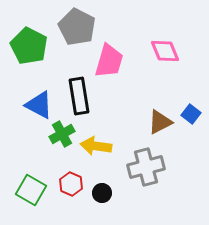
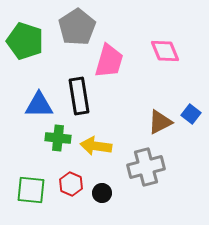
gray pentagon: rotated 12 degrees clockwise
green pentagon: moved 4 px left, 5 px up; rotated 9 degrees counterclockwise
blue triangle: rotated 28 degrees counterclockwise
green cross: moved 4 px left, 4 px down; rotated 35 degrees clockwise
green square: rotated 24 degrees counterclockwise
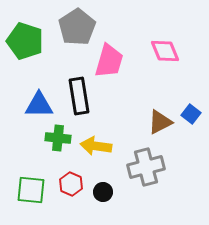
black circle: moved 1 px right, 1 px up
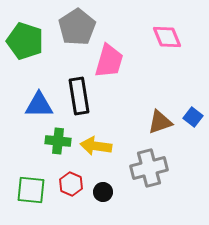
pink diamond: moved 2 px right, 14 px up
blue square: moved 2 px right, 3 px down
brown triangle: rotated 8 degrees clockwise
green cross: moved 3 px down
gray cross: moved 3 px right, 1 px down
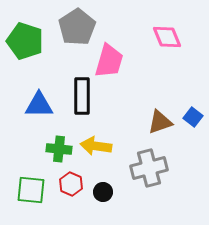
black rectangle: moved 3 px right; rotated 9 degrees clockwise
green cross: moved 1 px right, 8 px down
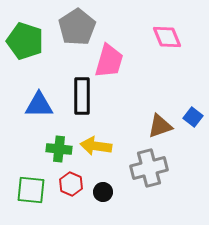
brown triangle: moved 4 px down
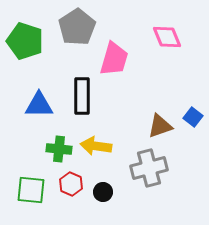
pink trapezoid: moved 5 px right, 2 px up
